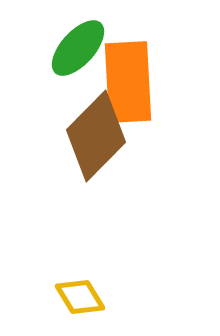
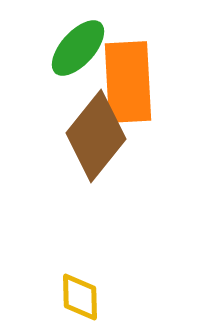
brown diamond: rotated 6 degrees counterclockwise
yellow diamond: rotated 30 degrees clockwise
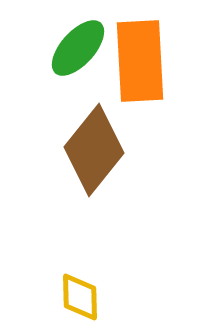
orange rectangle: moved 12 px right, 21 px up
brown diamond: moved 2 px left, 14 px down
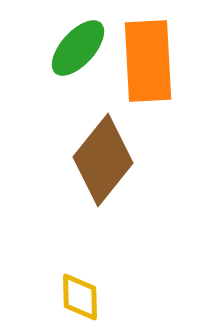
orange rectangle: moved 8 px right
brown diamond: moved 9 px right, 10 px down
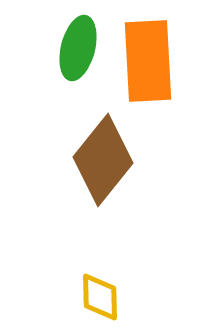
green ellipse: rotated 28 degrees counterclockwise
yellow diamond: moved 20 px right
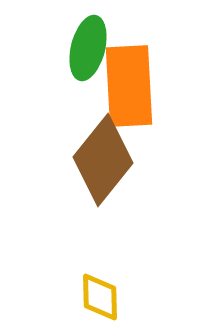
green ellipse: moved 10 px right
orange rectangle: moved 19 px left, 25 px down
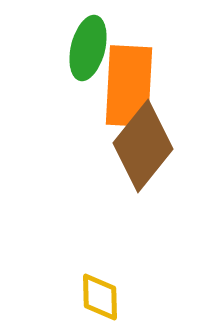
orange rectangle: rotated 6 degrees clockwise
brown diamond: moved 40 px right, 14 px up
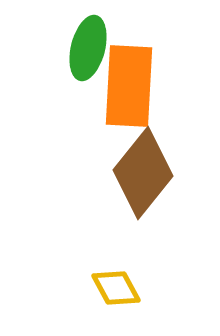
brown diamond: moved 27 px down
yellow diamond: moved 16 px right, 9 px up; rotated 27 degrees counterclockwise
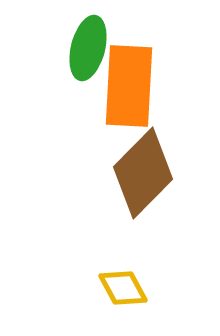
brown diamond: rotated 6 degrees clockwise
yellow diamond: moved 7 px right
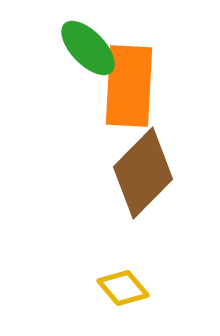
green ellipse: rotated 58 degrees counterclockwise
yellow diamond: rotated 12 degrees counterclockwise
